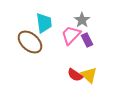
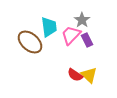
cyan trapezoid: moved 5 px right, 4 px down
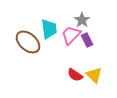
cyan trapezoid: moved 2 px down
brown ellipse: moved 2 px left
yellow triangle: moved 5 px right
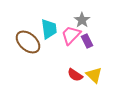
purple rectangle: moved 1 px down
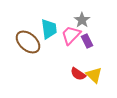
red semicircle: moved 3 px right, 1 px up
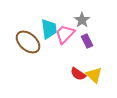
pink trapezoid: moved 6 px left, 1 px up
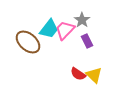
cyan trapezoid: rotated 45 degrees clockwise
pink trapezoid: moved 4 px up
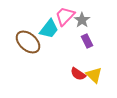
pink trapezoid: moved 14 px up
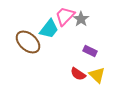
gray star: moved 1 px left, 1 px up
purple rectangle: moved 3 px right, 10 px down; rotated 40 degrees counterclockwise
yellow triangle: moved 3 px right
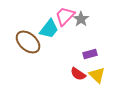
purple rectangle: moved 3 px down; rotated 40 degrees counterclockwise
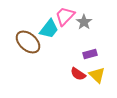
gray star: moved 3 px right, 3 px down
